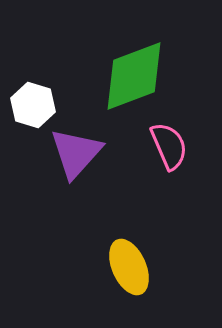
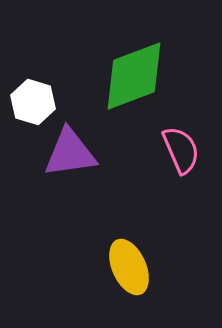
white hexagon: moved 3 px up
pink semicircle: moved 12 px right, 4 px down
purple triangle: moved 6 px left; rotated 40 degrees clockwise
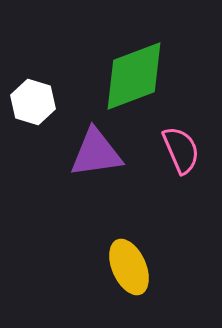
purple triangle: moved 26 px right
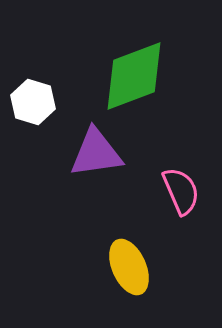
pink semicircle: moved 41 px down
